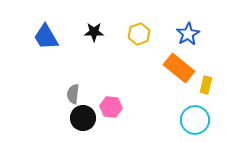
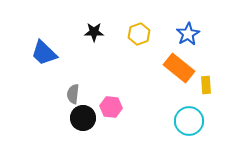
blue trapezoid: moved 2 px left, 16 px down; rotated 16 degrees counterclockwise
yellow rectangle: rotated 18 degrees counterclockwise
cyan circle: moved 6 px left, 1 px down
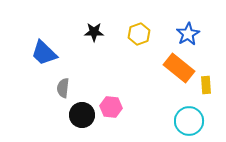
gray semicircle: moved 10 px left, 6 px up
black circle: moved 1 px left, 3 px up
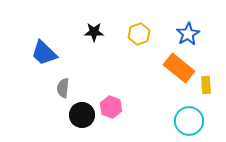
pink hexagon: rotated 15 degrees clockwise
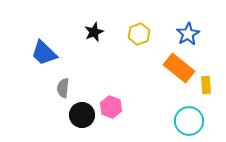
black star: rotated 24 degrees counterclockwise
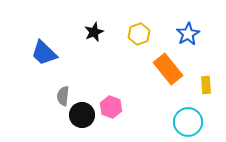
orange rectangle: moved 11 px left, 1 px down; rotated 12 degrees clockwise
gray semicircle: moved 8 px down
cyan circle: moved 1 px left, 1 px down
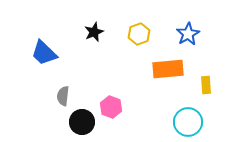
orange rectangle: rotated 56 degrees counterclockwise
black circle: moved 7 px down
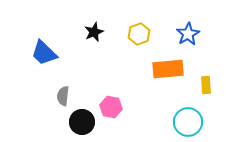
pink hexagon: rotated 10 degrees counterclockwise
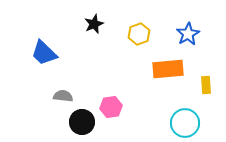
black star: moved 8 px up
gray semicircle: rotated 90 degrees clockwise
pink hexagon: rotated 20 degrees counterclockwise
cyan circle: moved 3 px left, 1 px down
